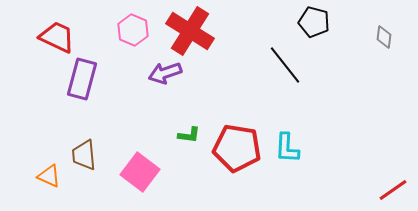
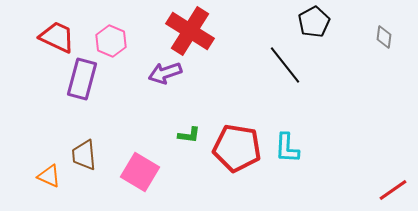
black pentagon: rotated 28 degrees clockwise
pink hexagon: moved 22 px left, 11 px down
pink square: rotated 6 degrees counterclockwise
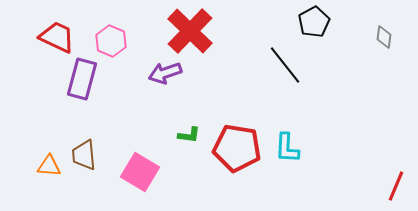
red cross: rotated 12 degrees clockwise
orange triangle: moved 10 px up; rotated 20 degrees counterclockwise
red line: moved 3 px right, 4 px up; rotated 32 degrees counterclockwise
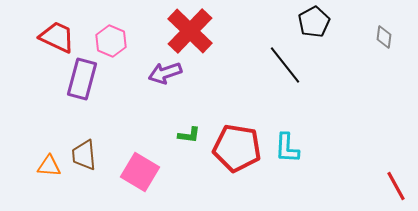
red line: rotated 52 degrees counterclockwise
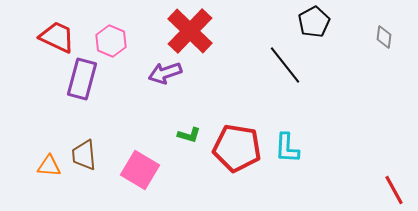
green L-shape: rotated 10 degrees clockwise
pink square: moved 2 px up
red line: moved 2 px left, 4 px down
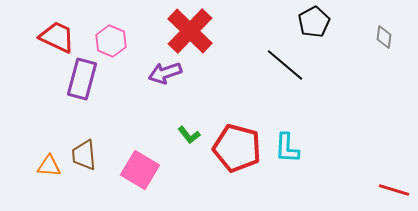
black line: rotated 12 degrees counterclockwise
green L-shape: rotated 35 degrees clockwise
red pentagon: rotated 6 degrees clockwise
red line: rotated 44 degrees counterclockwise
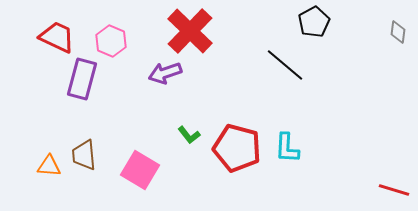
gray diamond: moved 14 px right, 5 px up
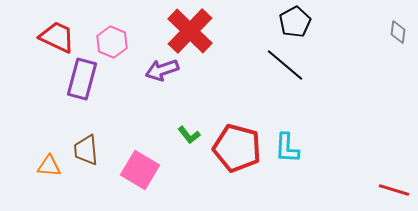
black pentagon: moved 19 px left
pink hexagon: moved 1 px right, 1 px down
purple arrow: moved 3 px left, 3 px up
brown trapezoid: moved 2 px right, 5 px up
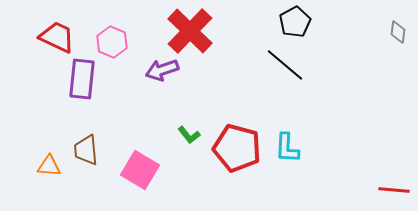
purple rectangle: rotated 9 degrees counterclockwise
red line: rotated 12 degrees counterclockwise
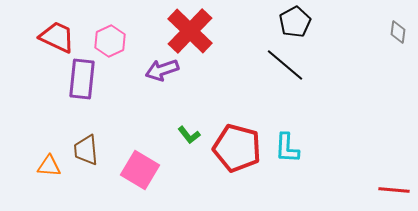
pink hexagon: moved 2 px left, 1 px up; rotated 12 degrees clockwise
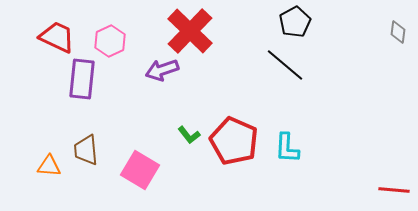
red pentagon: moved 3 px left, 7 px up; rotated 9 degrees clockwise
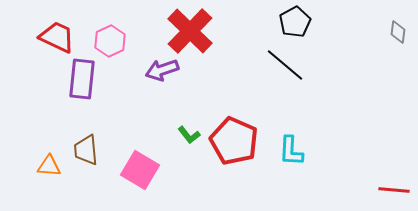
cyan L-shape: moved 4 px right, 3 px down
